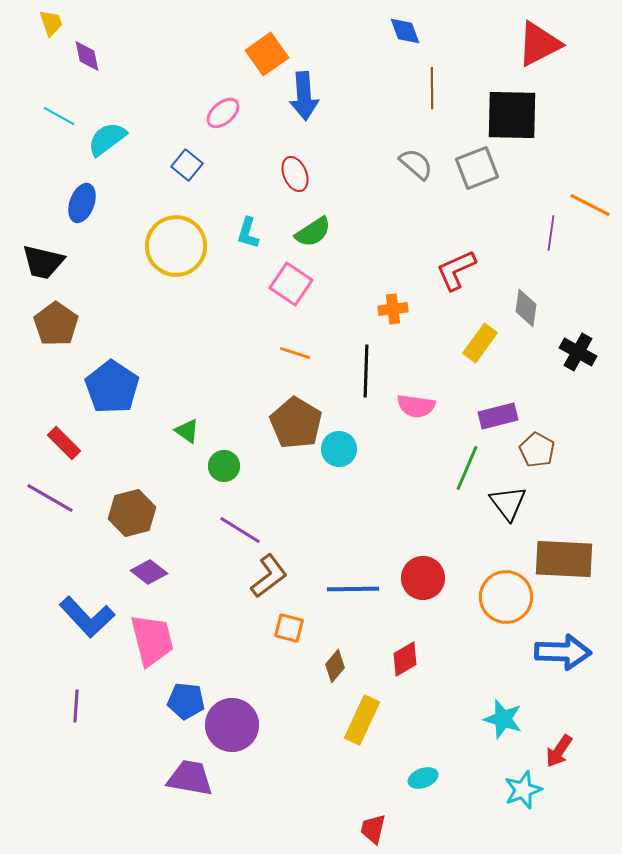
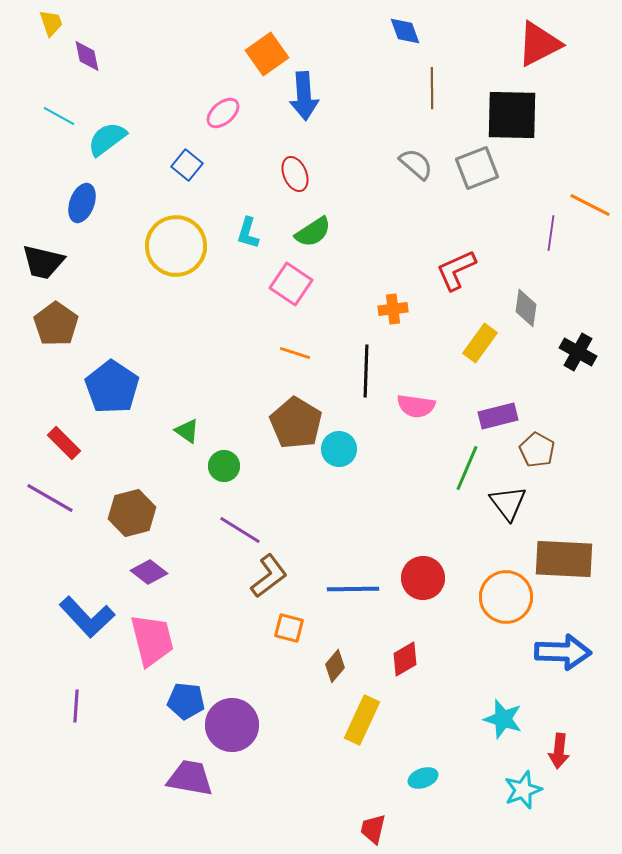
red arrow at (559, 751): rotated 28 degrees counterclockwise
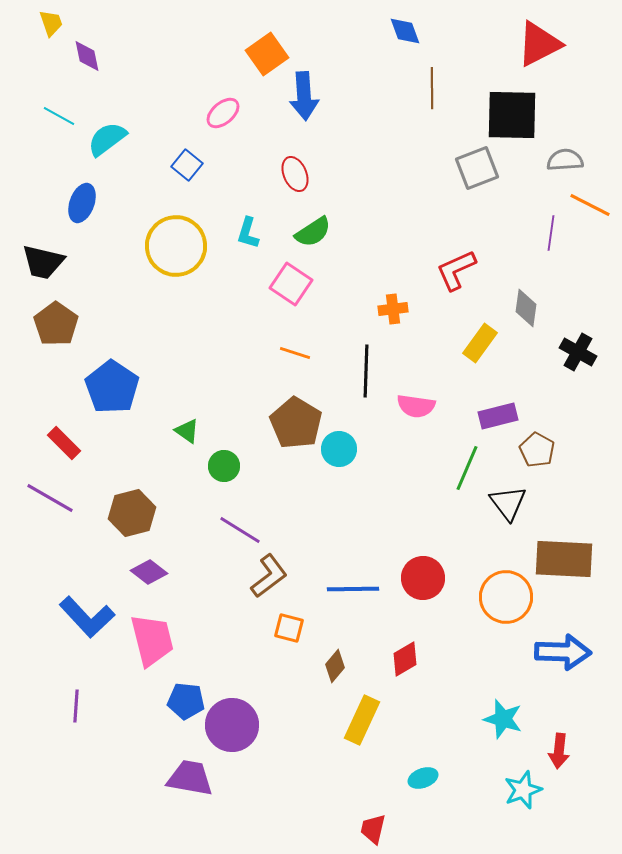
gray semicircle at (416, 164): moved 149 px right, 4 px up; rotated 45 degrees counterclockwise
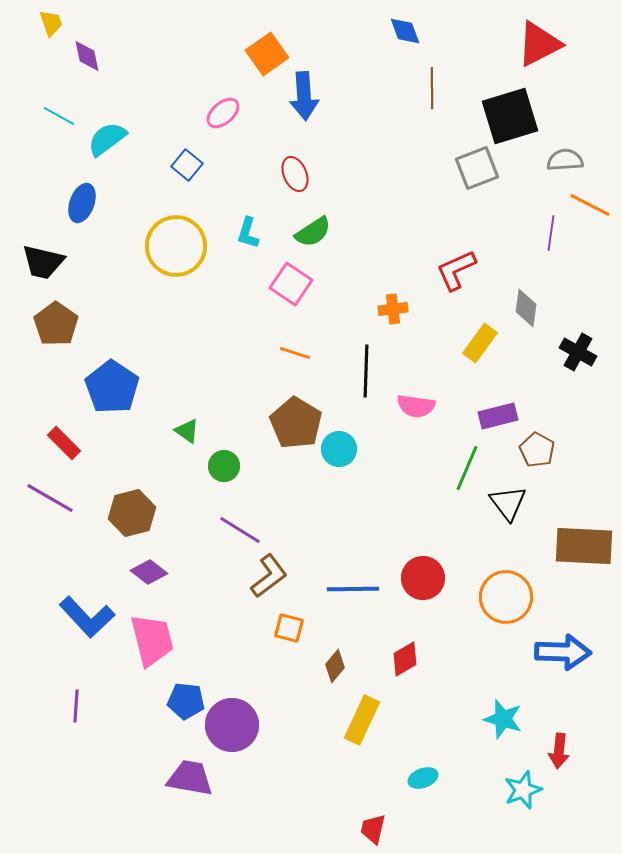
black square at (512, 115): moved 2 px left, 1 px down; rotated 18 degrees counterclockwise
brown rectangle at (564, 559): moved 20 px right, 13 px up
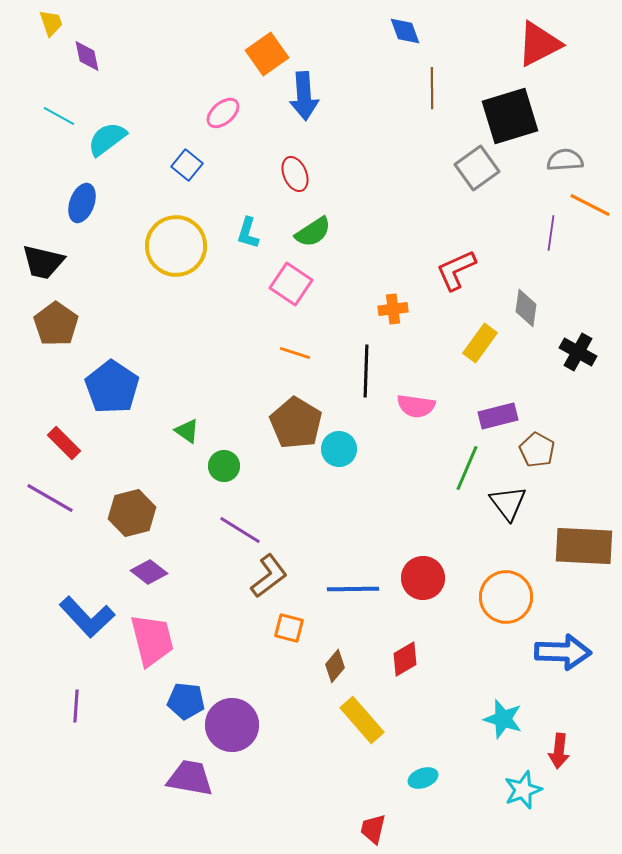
gray square at (477, 168): rotated 15 degrees counterclockwise
yellow rectangle at (362, 720): rotated 66 degrees counterclockwise
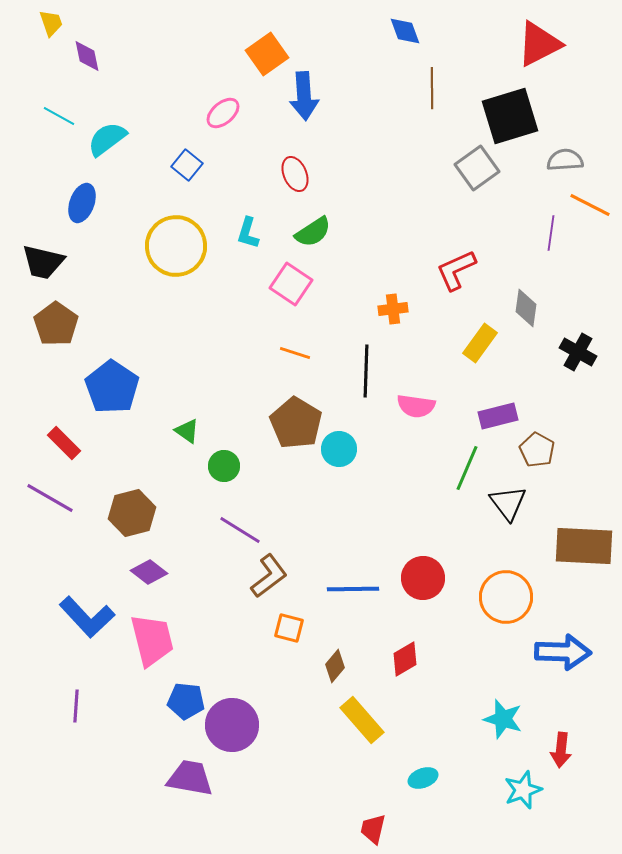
red arrow at (559, 751): moved 2 px right, 1 px up
